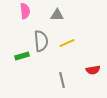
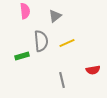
gray triangle: moved 2 px left, 1 px down; rotated 40 degrees counterclockwise
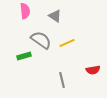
gray triangle: rotated 48 degrees counterclockwise
gray semicircle: moved 1 px up; rotated 50 degrees counterclockwise
green rectangle: moved 2 px right
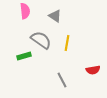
yellow line: rotated 56 degrees counterclockwise
gray line: rotated 14 degrees counterclockwise
